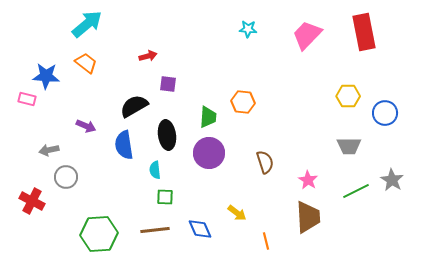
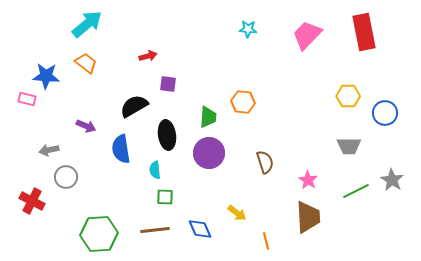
blue semicircle: moved 3 px left, 4 px down
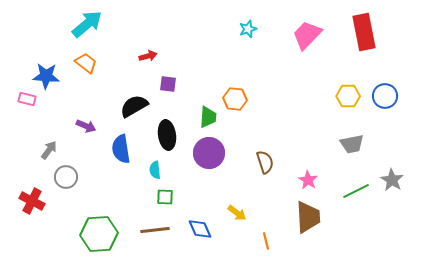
cyan star: rotated 24 degrees counterclockwise
orange hexagon: moved 8 px left, 3 px up
blue circle: moved 17 px up
gray trapezoid: moved 3 px right, 2 px up; rotated 10 degrees counterclockwise
gray arrow: rotated 138 degrees clockwise
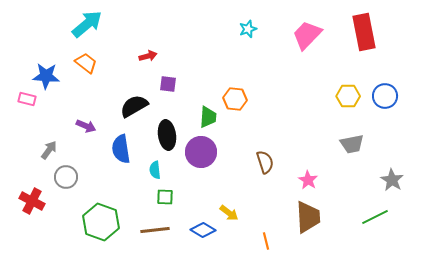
purple circle: moved 8 px left, 1 px up
green line: moved 19 px right, 26 px down
yellow arrow: moved 8 px left
blue diamond: moved 3 px right, 1 px down; rotated 35 degrees counterclockwise
green hexagon: moved 2 px right, 12 px up; rotated 24 degrees clockwise
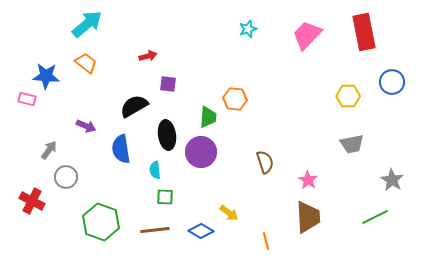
blue circle: moved 7 px right, 14 px up
blue diamond: moved 2 px left, 1 px down
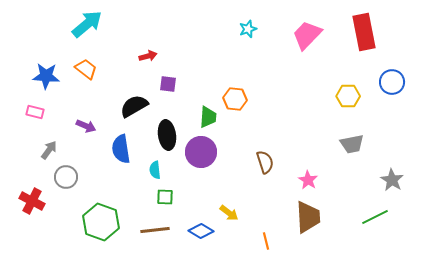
orange trapezoid: moved 6 px down
pink rectangle: moved 8 px right, 13 px down
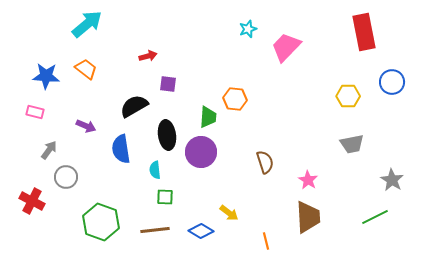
pink trapezoid: moved 21 px left, 12 px down
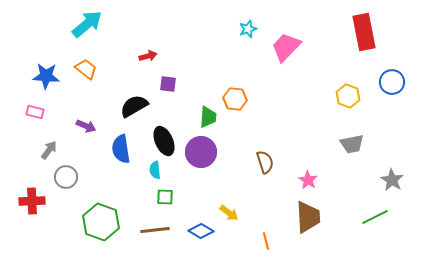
yellow hexagon: rotated 20 degrees clockwise
black ellipse: moved 3 px left, 6 px down; rotated 16 degrees counterclockwise
red cross: rotated 30 degrees counterclockwise
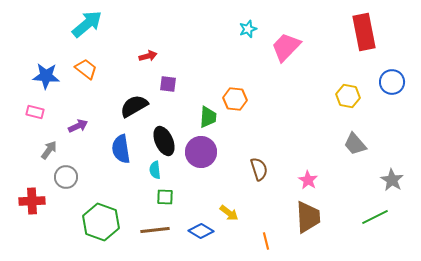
yellow hexagon: rotated 10 degrees counterclockwise
purple arrow: moved 8 px left; rotated 48 degrees counterclockwise
gray trapezoid: moved 3 px right; rotated 60 degrees clockwise
brown semicircle: moved 6 px left, 7 px down
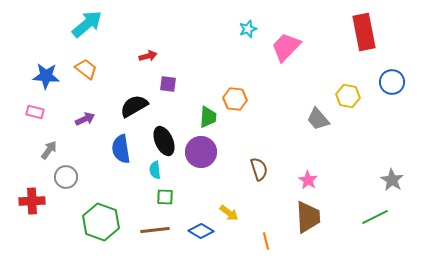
purple arrow: moved 7 px right, 7 px up
gray trapezoid: moved 37 px left, 25 px up
